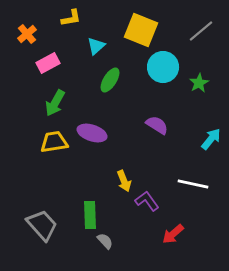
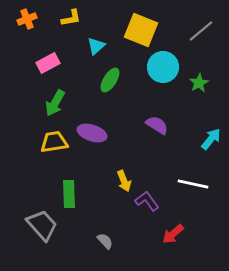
orange cross: moved 15 px up; rotated 18 degrees clockwise
green rectangle: moved 21 px left, 21 px up
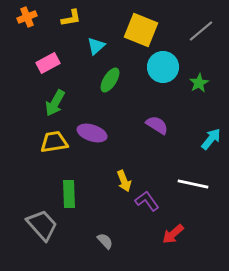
orange cross: moved 2 px up
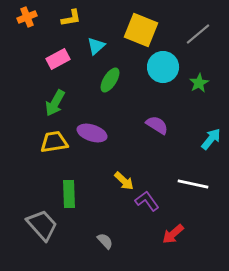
gray line: moved 3 px left, 3 px down
pink rectangle: moved 10 px right, 4 px up
yellow arrow: rotated 25 degrees counterclockwise
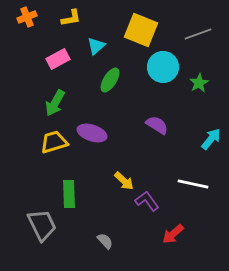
gray line: rotated 20 degrees clockwise
yellow trapezoid: rotated 8 degrees counterclockwise
gray trapezoid: rotated 16 degrees clockwise
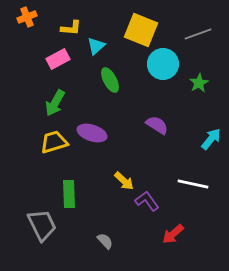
yellow L-shape: moved 10 px down; rotated 15 degrees clockwise
cyan circle: moved 3 px up
green ellipse: rotated 60 degrees counterclockwise
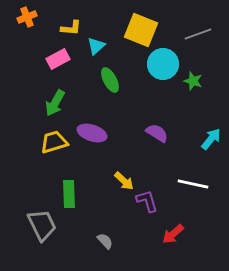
green star: moved 6 px left, 2 px up; rotated 24 degrees counterclockwise
purple semicircle: moved 8 px down
purple L-shape: rotated 20 degrees clockwise
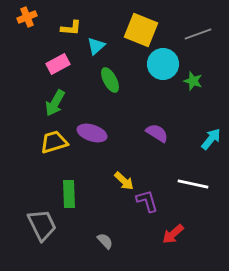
pink rectangle: moved 5 px down
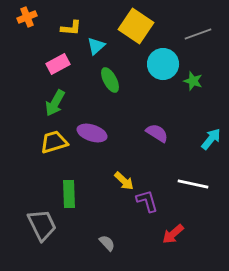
yellow square: moved 5 px left, 4 px up; rotated 12 degrees clockwise
gray semicircle: moved 2 px right, 2 px down
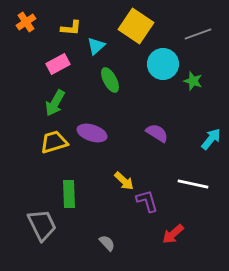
orange cross: moved 1 px left, 5 px down; rotated 12 degrees counterclockwise
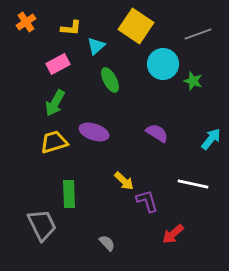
purple ellipse: moved 2 px right, 1 px up
